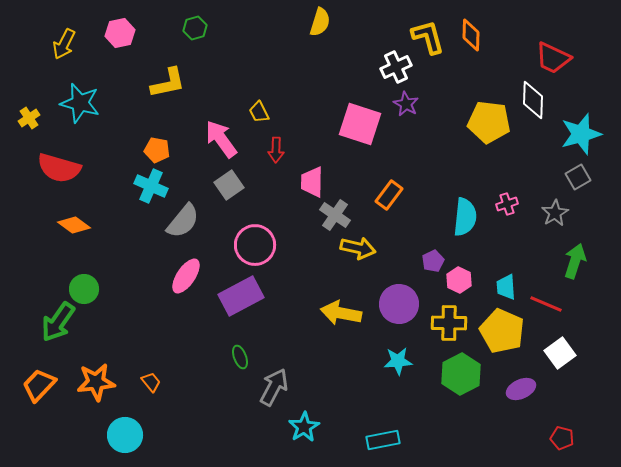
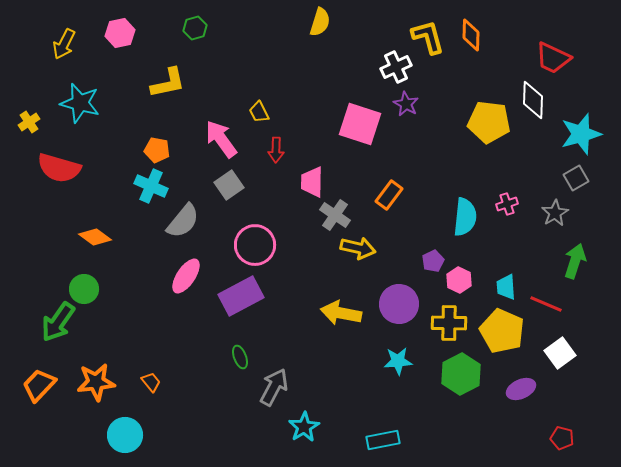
yellow cross at (29, 118): moved 4 px down
gray square at (578, 177): moved 2 px left, 1 px down
orange diamond at (74, 225): moved 21 px right, 12 px down
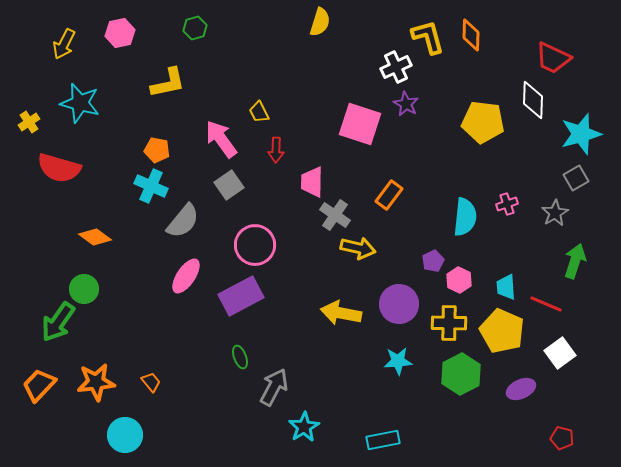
yellow pentagon at (489, 122): moved 6 px left
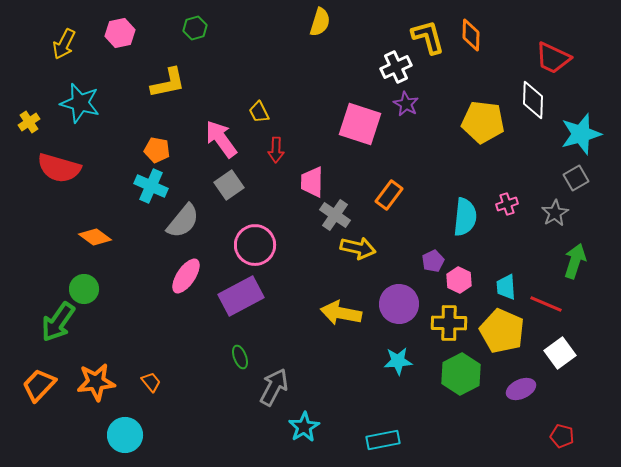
red pentagon at (562, 438): moved 2 px up
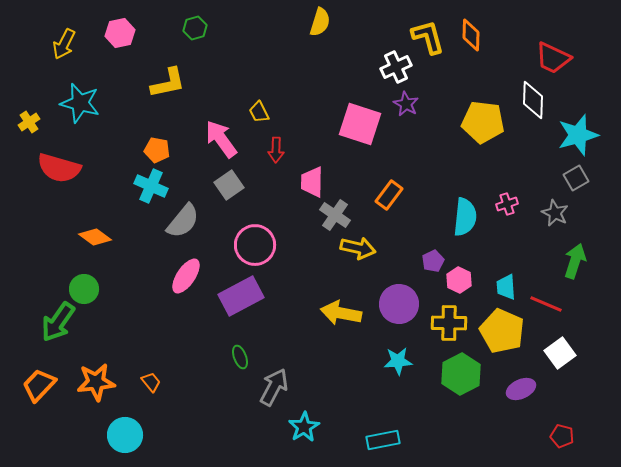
cyan star at (581, 134): moved 3 px left, 1 px down
gray star at (555, 213): rotated 16 degrees counterclockwise
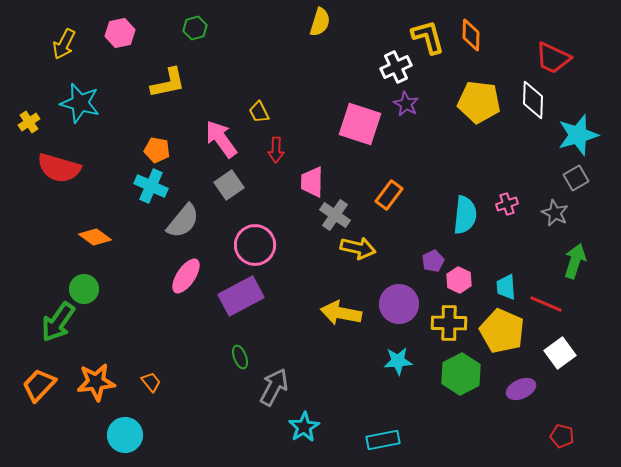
yellow pentagon at (483, 122): moved 4 px left, 20 px up
cyan semicircle at (465, 217): moved 2 px up
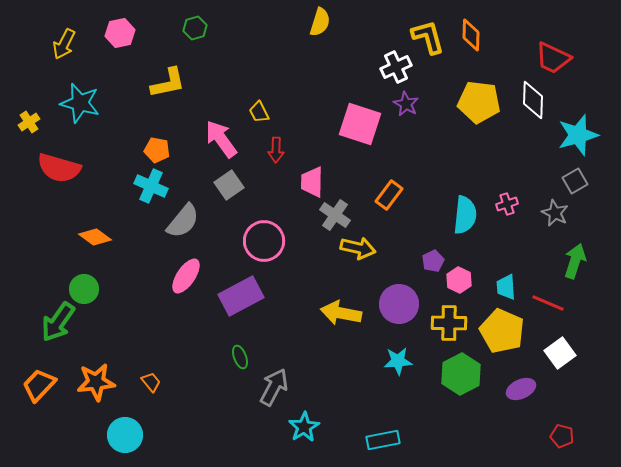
gray square at (576, 178): moved 1 px left, 3 px down
pink circle at (255, 245): moved 9 px right, 4 px up
red line at (546, 304): moved 2 px right, 1 px up
